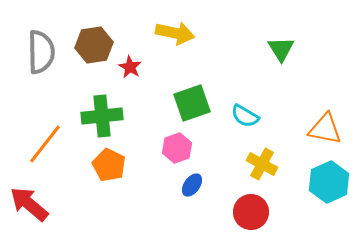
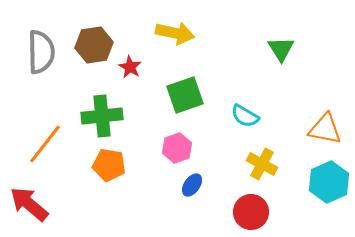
green square: moved 7 px left, 8 px up
orange pentagon: rotated 16 degrees counterclockwise
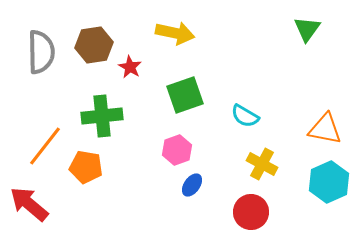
green triangle: moved 26 px right, 20 px up; rotated 8 degrees clockwise
orange line: moved 2 px down
pink hexagon: moved 2 px down
orange pentagon: moved 23 px left, 2 px down
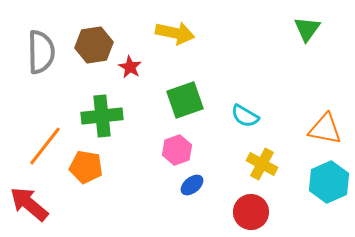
green square: moved 5 px down
blue ellipse: rotated 15 degrees clockwise
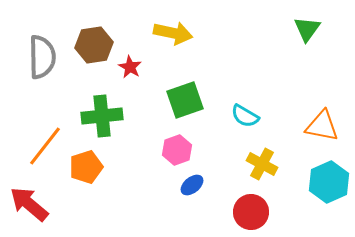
yellow arrow: moved 2 px left
gray semicircle: moved 1 px right, 5 px down
orange triangle: moved 3 px left, 3 px up
orange pentagon: rotated 28 degrees counterclockwise
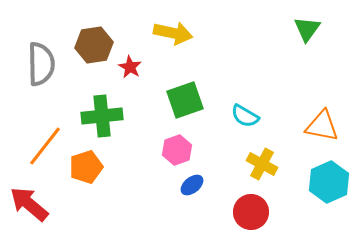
gray semicircle: moved 1 px left, 7 px down
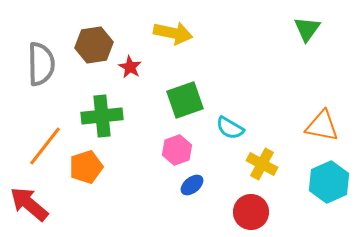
cyan semicircle: moved 15 px left, 12 px down
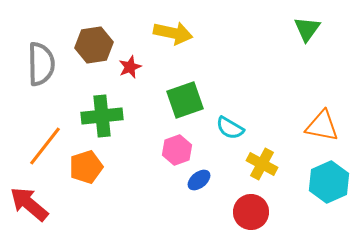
red star: rotated 20 degrees clockwise
blue ellipse: moved 7 px right, 5 px up
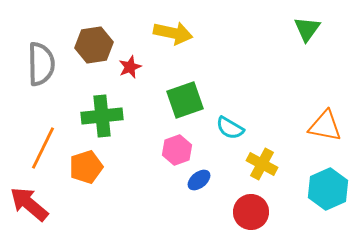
orange triangle: moved 3 px right
orange line: moved 2 px left, 2 px down; rotated 12 degrees counterclockwise
cyan hexagon: moved 1 px left, 7 px down
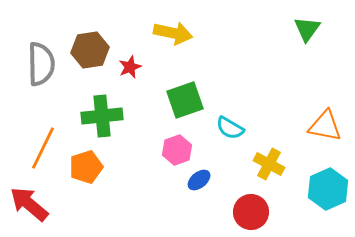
brown hexagon: moved 4 px left, 5 px down
yellow cross: moved 7 px right
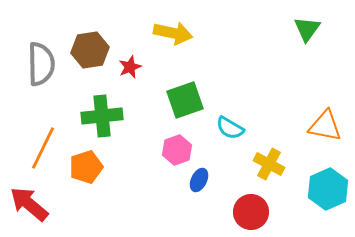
blue ellipse: rotated 25 degrees counterclockwise
